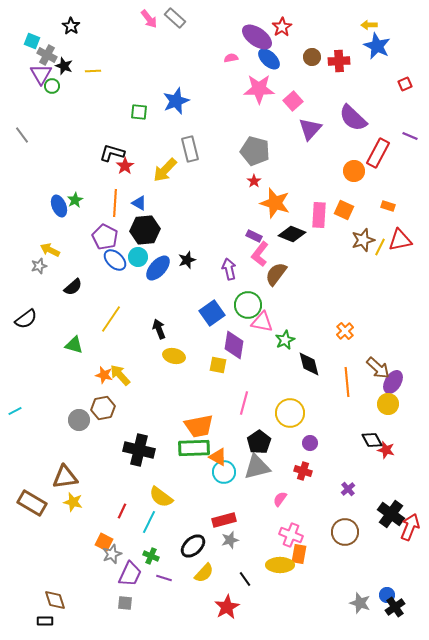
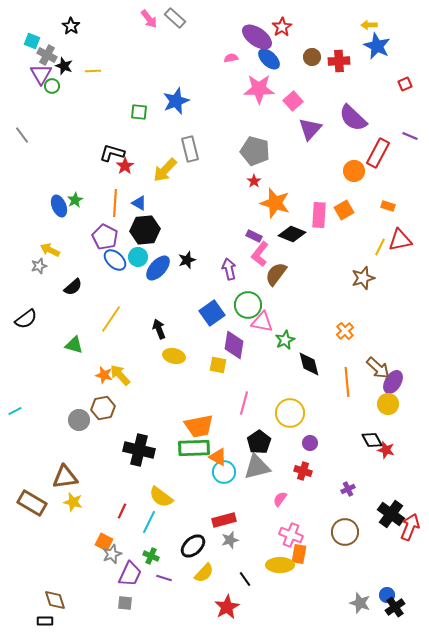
orange square at (344, 210): rotated 36 degrees clockwise
brown star at (363, 240): moved 38 px down
purple cross at (348, 489): rotated 16 degrees clockwise
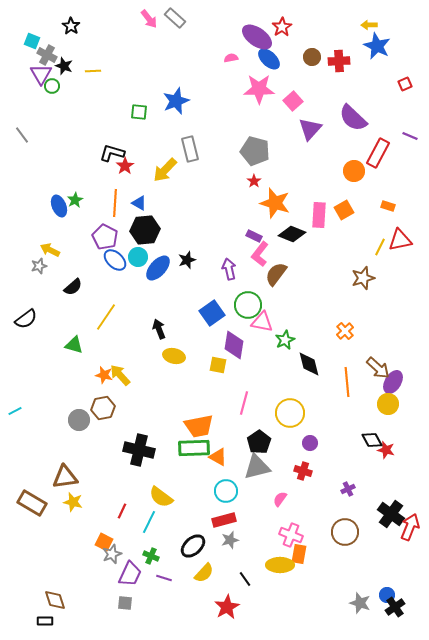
yellow line at (111, 319): moved 5 px left, 2 px up
cyan circle at (224, 472): moved 2 px right, 19 px down
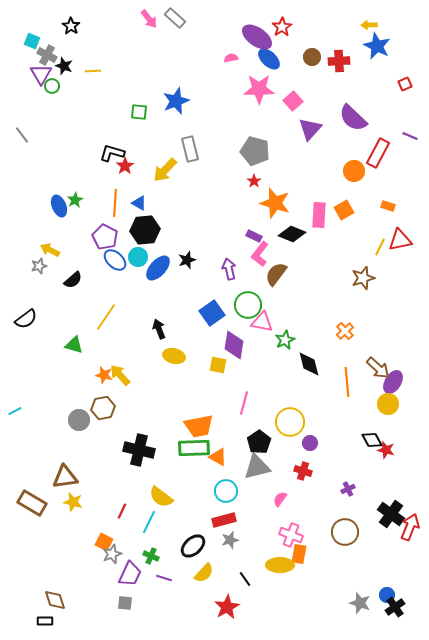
black semicircle at (73, 287): moved 7 px up
yellow circle at (290, 413): moved 9 px down
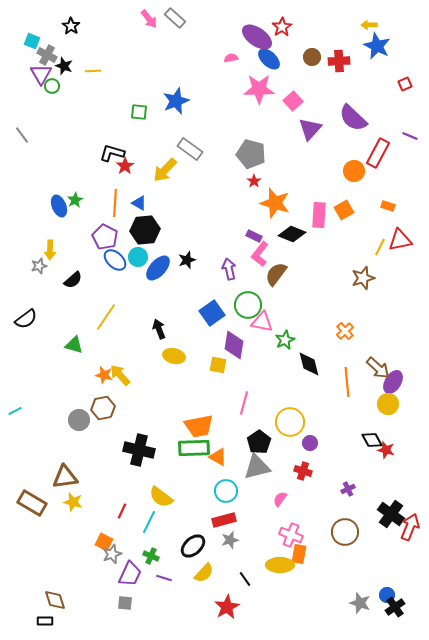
gray rectangle at (190, 149): rotated 40 degrees counterclockwise
gray pentagon at (255, 151): moved 4 px left, 3 px down
yellow arrow at (50, 250): rotated 114 degrees counterclockwise
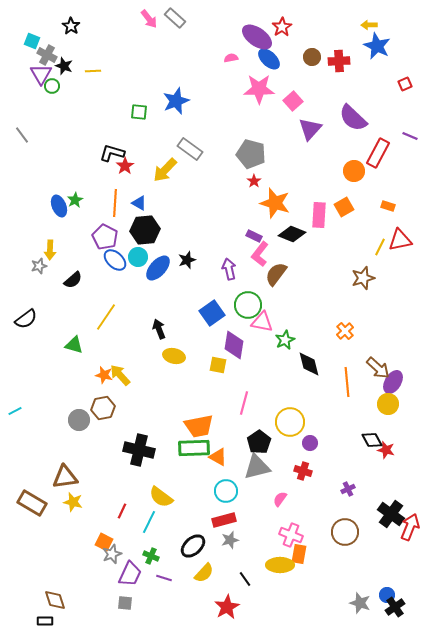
orange square at (344, 210): moved 3 px up
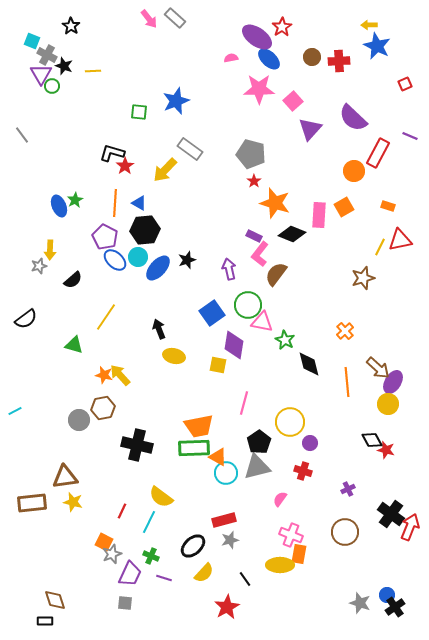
green star at (285, 340): rotated 18 degrees counterclockwise
black cross at (139, 450): moved 2 px left, 5 px up
cyan circle at (226, 491): moved 18 px up
brown rectangle at (32, 503): rotated 36 degrees counterclockwise
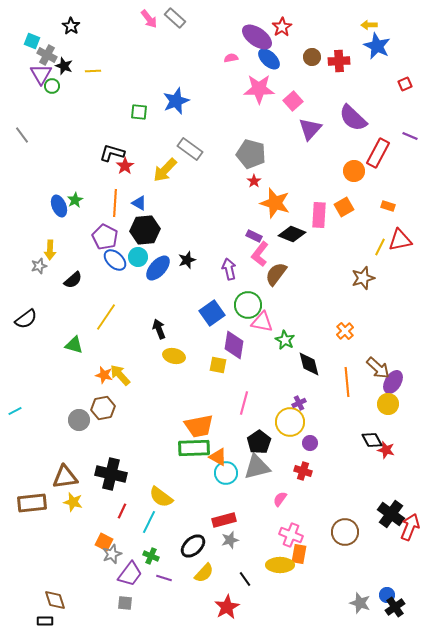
black cross at (137, 445): moved 26 px left, 29 px down
purple cross at (348, 489): moved 49 px left, 86 px up
purple trapezoid at (130, 574): rotated 12 degrees clockwise
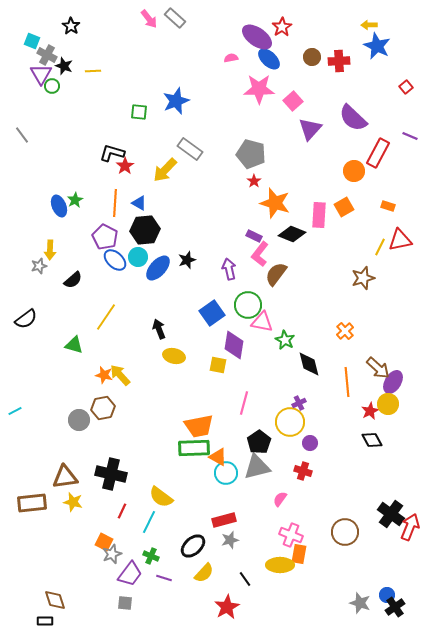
red square at (405, 84): moved 1 px right, 3 px down; rotated 16 degrees counterclockwise
red star at (386, 450): moved 16 px left, 39 px up; rotated 30 degrees clockwise
